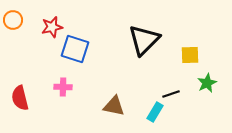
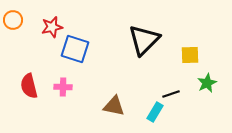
red semicircle: moved 9 px right, 12 px up
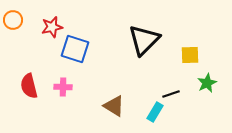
brown triangle: rotated 20 degrees clockwise
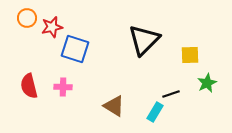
orange circle: moved 14 px right, 2 px up
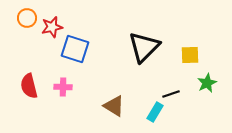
black triangle: moved 7 px down
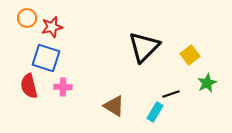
blue square: moved 29 px left, 9 px down
yellow square: rotated 36 degrees counterclockwise
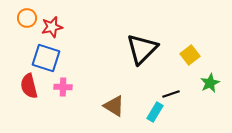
black triangle: moved 2 px left, 2 px down
green star: moved 3 px right
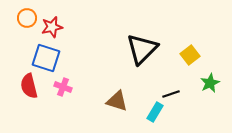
pink cross: rotated 18 degrees clockwise
brown triangle: moved 3 px right, 5 px up; rotated 15 degrees counterclockwise
